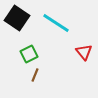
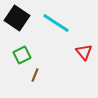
green square: moved 7 px left, 1 px down
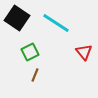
green square: moved 8 px right, 3 px up
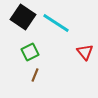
black square: moved 6 px right, 1 px up
red triangle: moved 1 px right
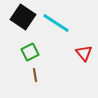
red triangle: moved 1 px left, 1 px down
brown line: rotated 32 degrees counterclockwise
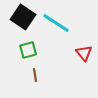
green square: moved 2 px left, 2 px up; rotated 12 degrees clockwise
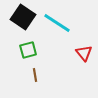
cyan line: moved 1 px right
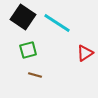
red triangle: moved 1 px right; rotated 36 degrees clockwise
brown line: rotated 64 degrees counterclockwise
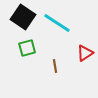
green square: moved 1 px left, 2 px up
brown line: moved 20 px right, 9 px up; rotated 64 degrees clockwise
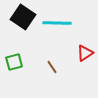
cyan line: rotated 32 degrees counterclockwise
green square: moved 13 px left, 14 px down
brown line: moved 3 px left, 1 px down; rotated 24 degrees counterclockwise
